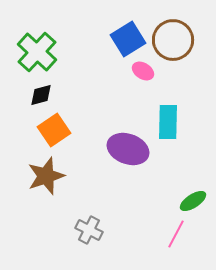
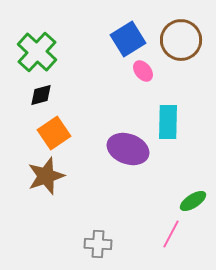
brown circle: moved 8 px right
pink ellipse: rotated 20 degrees clockwise
orange square: moved 3 px down
gray cross: moved 9 px right, 14 px down; rotated 24 degrees counterclockwise
pink line: moved 5 px left
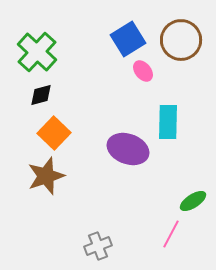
orange square: rotated 12 degrees counterclockwise
gray cross: moved 2 px down; rotated 24 degrees counterclockwise
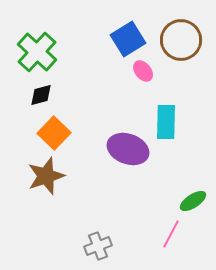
cyan rectangle: moved 2 px left
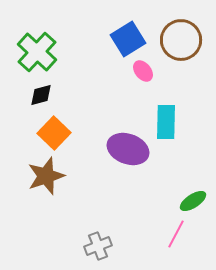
pink line: moved 5 px right
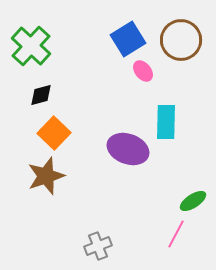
green cross: moved 6 px left, 6 px up
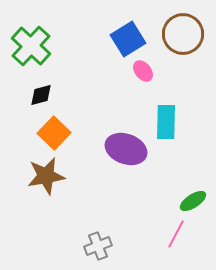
brown circle: moved 2 px right, 6 px up
purple ellipse: moved 2 px left
brown star: rotated 9 degrees clockwise
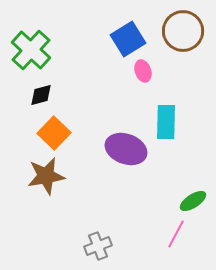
brown circle: moved 3 px up
green cross: moved 4 px down
pink ellipse: rotated 20 degrees clockwise
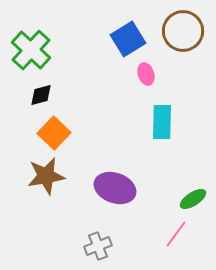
pink ellipse: moved 3 px right, 3 px down
cyan rectangle: moved 4 px left
purple ellipse: moved 11 px left, 39 px down
green ellipse: moved 2 px up
pink line: rotated 8 degrees clockwise
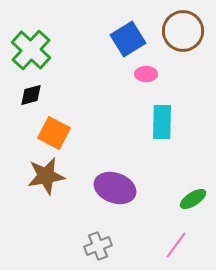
pink ellipse: rotated 70 degrees counterclockwise
black diamond: moved 10 px left
orange square: rotated 16 degrees counterclockwise
pink line: moved 11 px down
